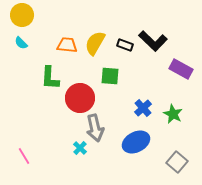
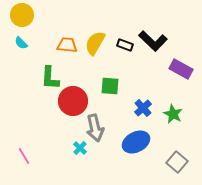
green square: moved 10 px down
red circle: moved 7 px left, 3 px down
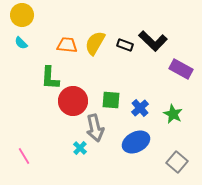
green square: moved 1 px right, 14 px down
blue cross: moved 3 px left
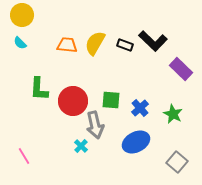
cyan semicircle: moved 1 px left
purple rectangle: rotated 15 degrees clockwise
green L-shape: moved 11 px left, 11 px down
gray arrow: moved 3 px up
cyan cross: moved 1 px right, 2 px up
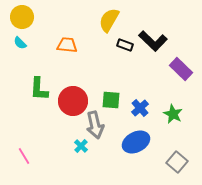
yellow circle: moved 2 px down
yellow semicircle: moved 14 px right, 23 px up
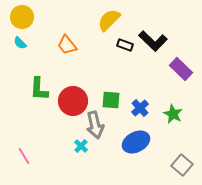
yellow semicircle: rotated 15 degrees clockwise
orange trapezoid: rotated 135 degrees counterclockwise
gray square: moved 5 px right, 3 px down
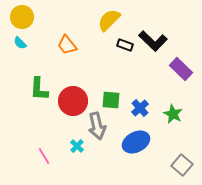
gray arrow: moved 2 px right, 1 px down
cyan cross: moved 4 px left
pink line: moved 20 px right
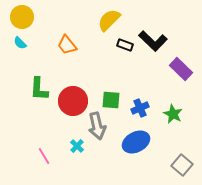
blue cross: rotated 18 degrees clockwise
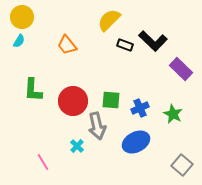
cyan semicircle: moved 1 px left, 2 px up; rotated 104 degrees counterclockwise
green L-shape: moved 6 px left, 1 px down
pink line: moved 1 px left, 6 px down
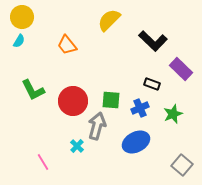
black rectangle: moved 27 px right, 39 px down
green L-shape: rotated 30 degrees counterclockwise
green star: rotated 24 degrees clockwise
gray arrow: rotated 152 degrees counterclockwise
